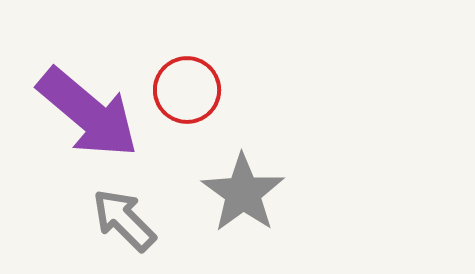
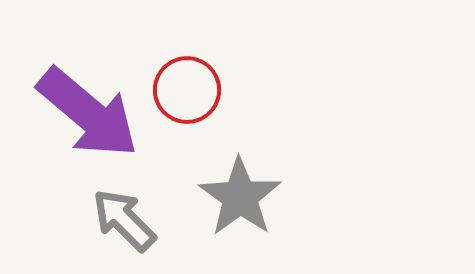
gray star: moved 3 px left, 4 px down
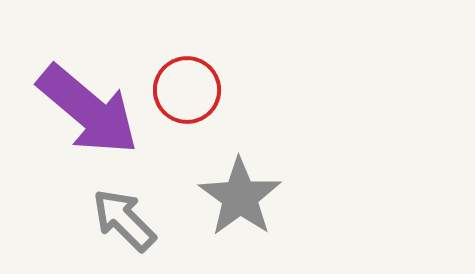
purple arrow: moved 3 px up
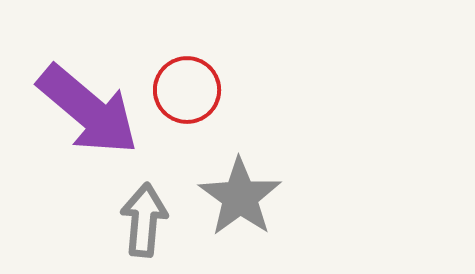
gray arrow: moved 20 px right; rotated 50 degrees clockwise
